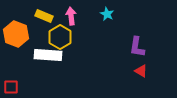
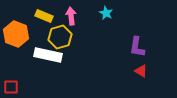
cyan star: moved 1 px left, 1 px up
yellow hexagon: rotated 15 degrees clockwise
white rectangle: rotated 8 degrees clockwise
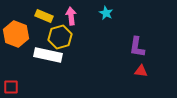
red triangle: rotated 24 degrees counterclockwise
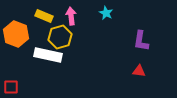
purple L-shape: moved 4 px right, 6 px up
red triangle: moved 2 px left
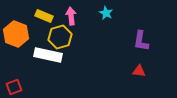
red square: moved 3 px right; rotated 21 degrees counterclockwise
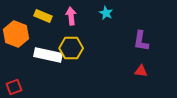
yellow rectangle: moved 1 px left
yellow hexagon: moved 11 px right, 11 px down; rotated 15 degrees clockwise
red triangle: moved 2 px right
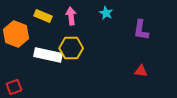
purple L-shape: moved 11 px up
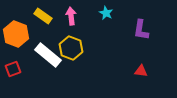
yellow rectangle: rotated 12 degrees clockwise
yellow hexagon: rotated 20 degrees clockwise
white rectangle: rotated 28 degrees clockwise
red square: moved 1 px left, 18 px up
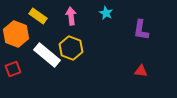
yellow rectangle: moved 5 px left
white rectangle: moved 1 px left
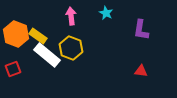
yellow rectangle: moved 20 px down
